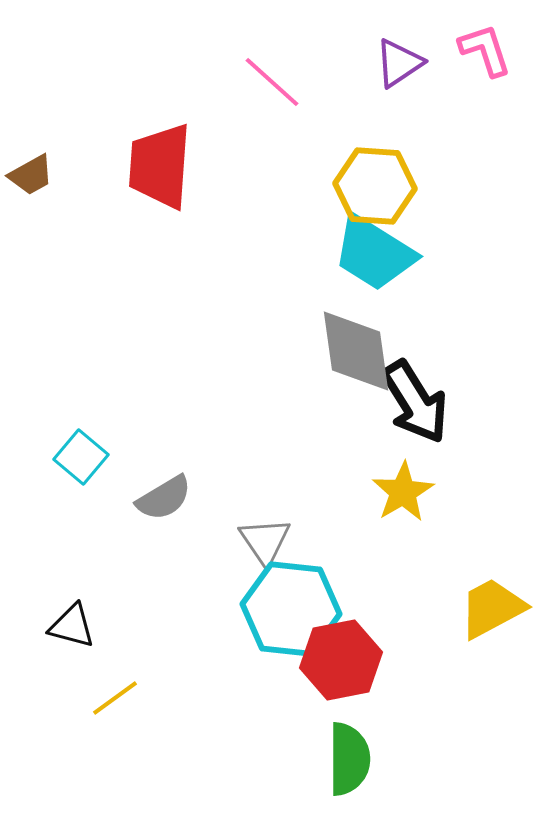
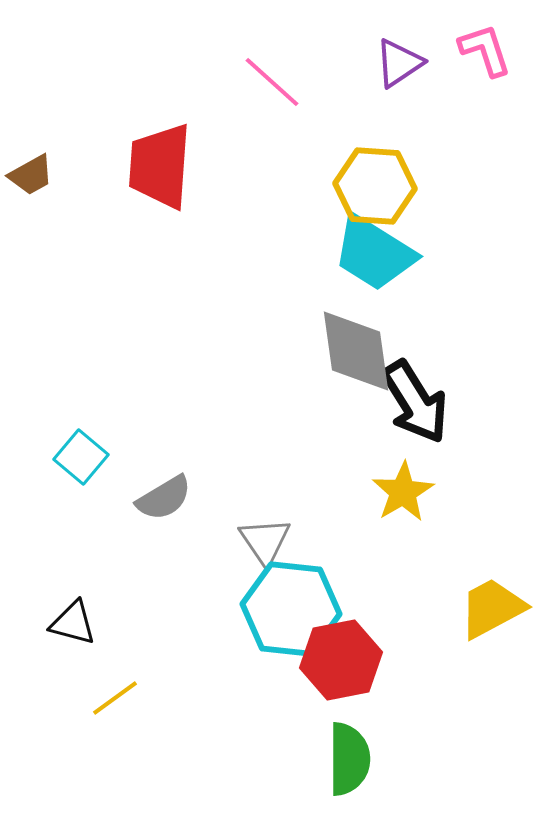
black triangle: moved 1 px right, 3 px up
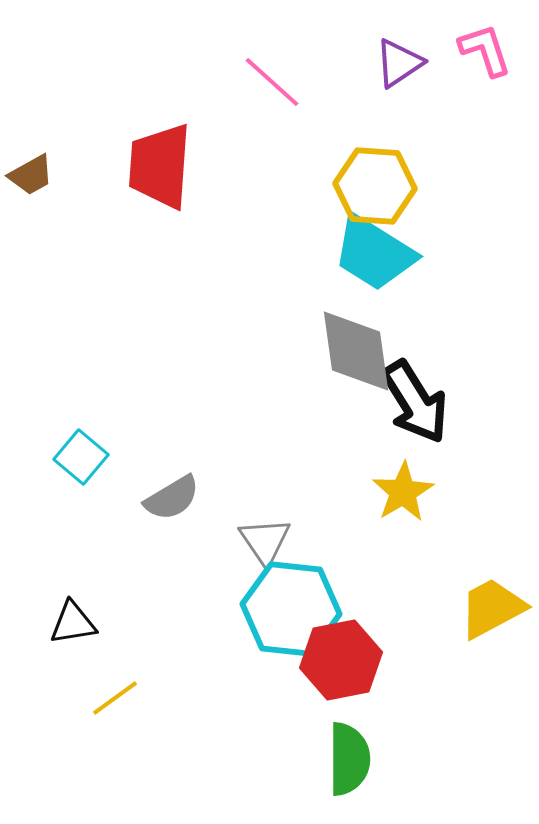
gray semicircle: moved 8 px right
black triangle: rotated 24 degrees counterclockwise
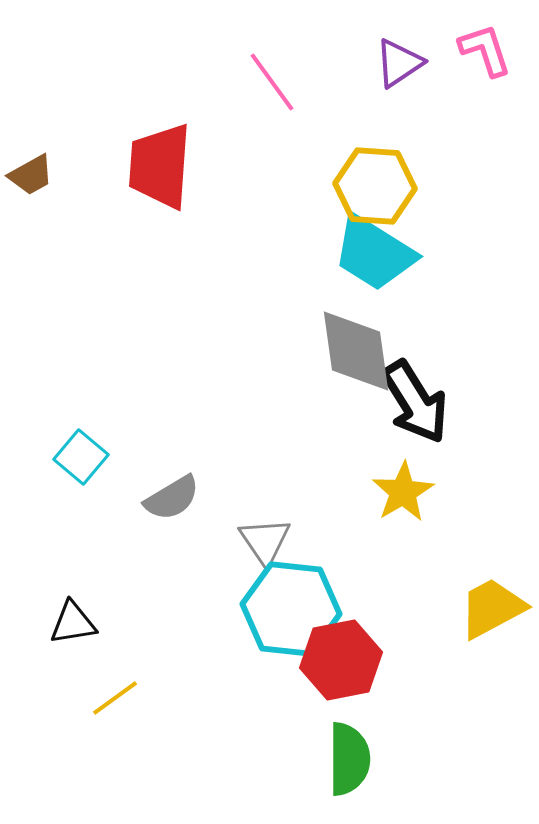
pink line: rotated 12 degrees clockwise
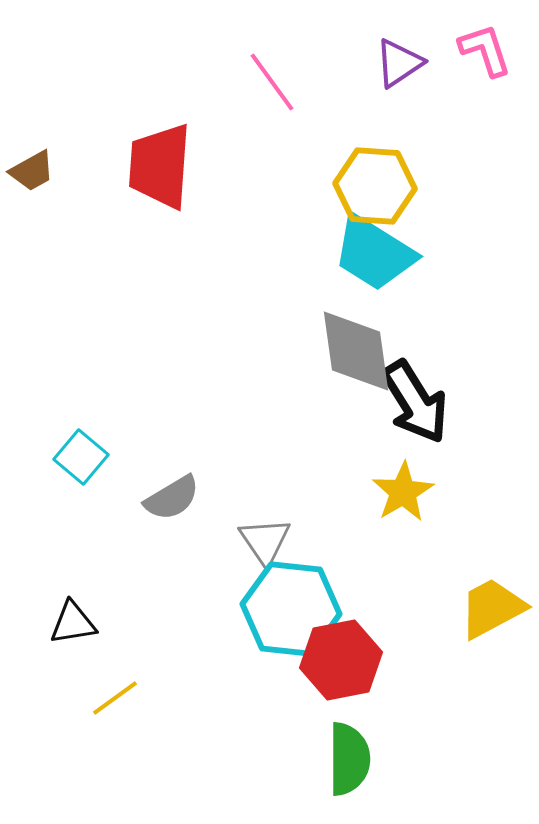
brown trapezoid: moved 1 px right, 4 px up
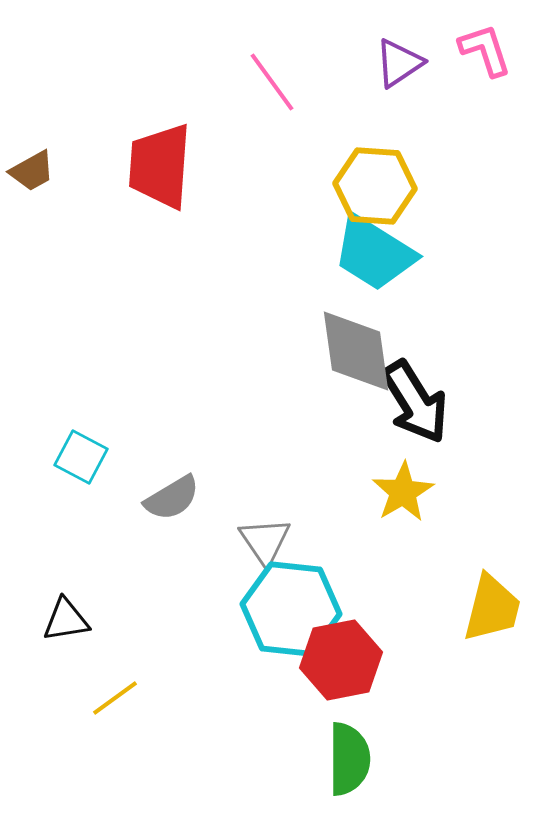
cyan square: rotated 12 degrees counterclockwise
yellow trapezoid: rotated 132 degrees clockwise
black triangle: moved 7 px left, 3 px up
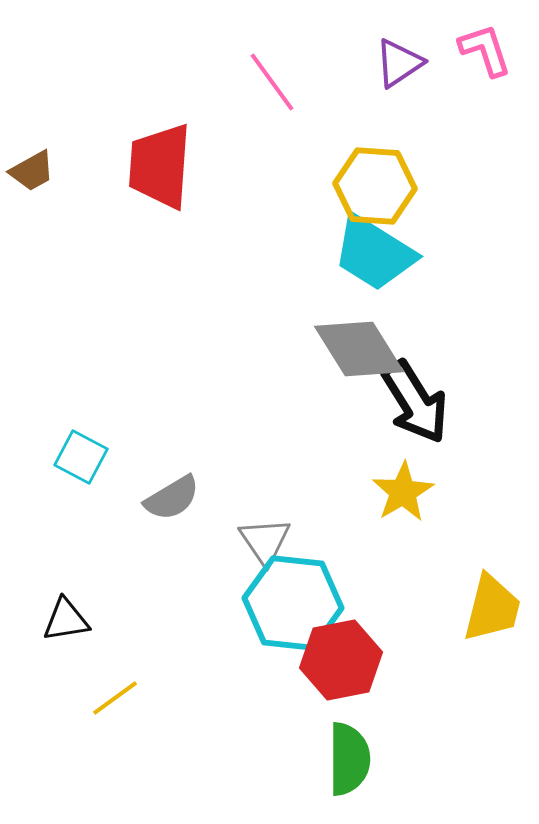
gray diamond: moved 3 px right, 2 px up; rotated 24 degrees counterclockwise
cyan hexagon: moved 2 px right, 6 px up
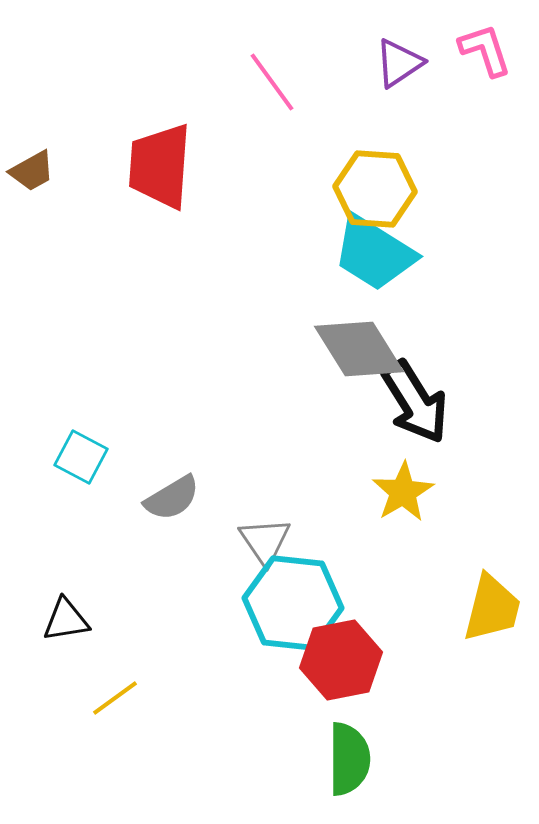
yellow hexagon: moved 3 px down
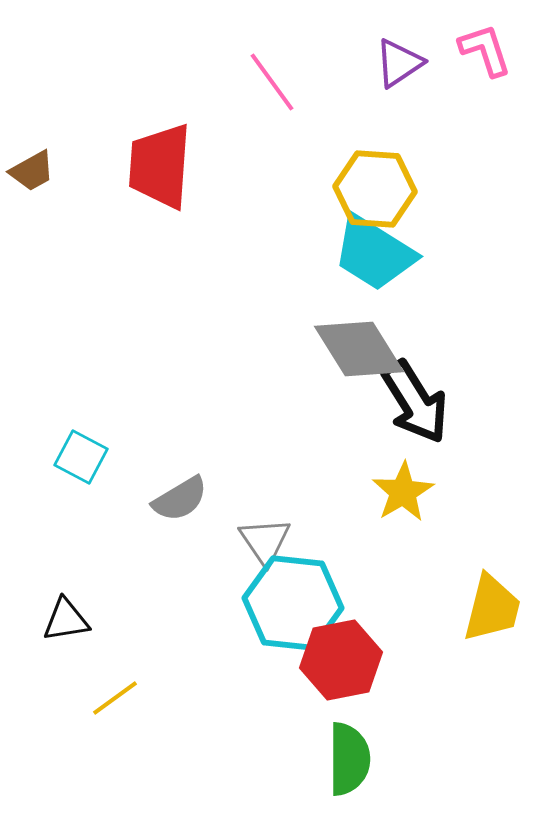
gray semicircle: moved 8 px right, 1 px down
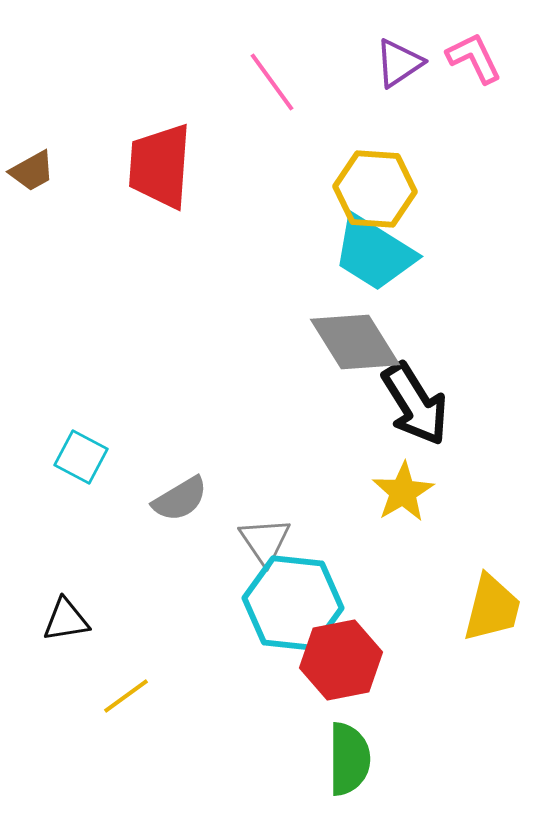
pink L-shape: moved 11 px left, 8 px down; rotated 8 degrees counterclockwise
gray diamond: moved 4 px left, 7 px up
black arrow: moved 2 px down
yellow line: moved 11 px right, 2 px up
